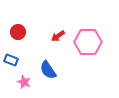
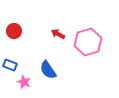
red circle: moved 4 px left, 1 px up
red arrow: moved 2 px up; rotated 64 degrees clockwise
pink hexagon: rotated 16 degrees counterclockwise
blue rectangle: moved 1 px left, 5 px down
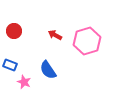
red arrow: moved 3 px left, 1 px down
pink hexagon: moved 1 px left, 1 px up
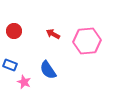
red arrow: moved 2 px left, 1 px up
pink hexagon: rotated 12 degrees clockwise
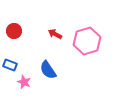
red arrow: moved 2 px right
pink hexagon: rotated 12 degrees counterclockwise
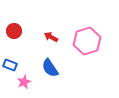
red arrow: moved 4 px left, 3 px down
blue semicircle: moved 2 px right, 2 px up
pink star: rotated 24 degrees clockwise
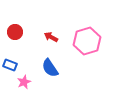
red circle: moved 1 px right, 1 px down
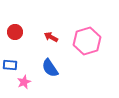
blue rectangle: rotated 16 degrees counterclockwise
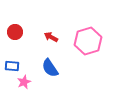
pink hexagon: moved 1 px right
blue rectangle: moved 2 px right, 1 px down
